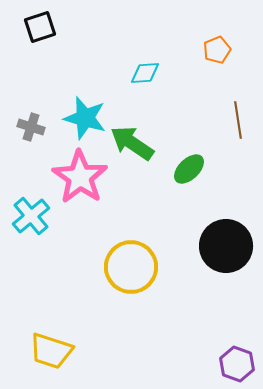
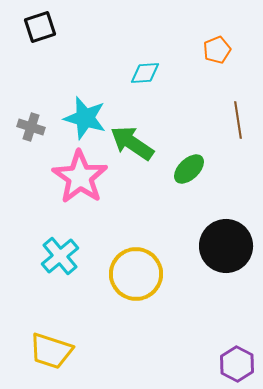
cyan cross: moved 29 px right, 40 px down
yellow circle: moved 5 px right, 7 px down
purple hexagon: rotated 8 degrees clockwise
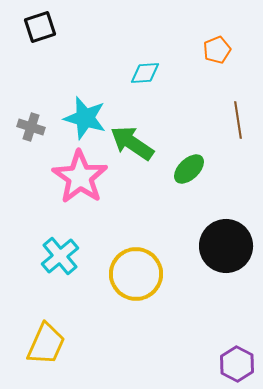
yellow trapezoid: moved 5 px left, 7 px up; rotated 84 degrees counterclockwise
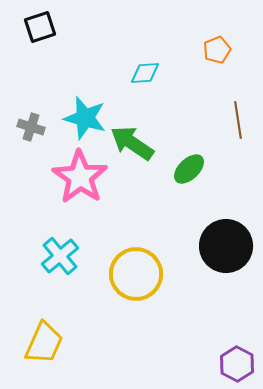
yellow trapezoid: moved 2 px left, 1 px up
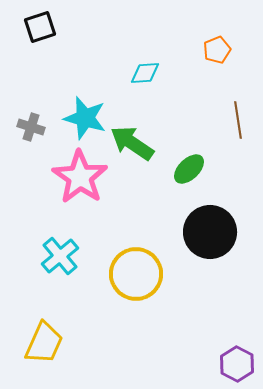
black circle: moved 16 px left, 14 px up
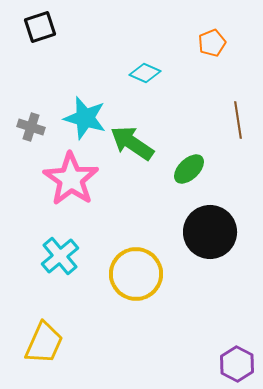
orange pentagon: moved 5 px left, 7 px up
cyan diamond: rotated 28 degrees clockwise
pink star: moved 9 px left, 2 px down
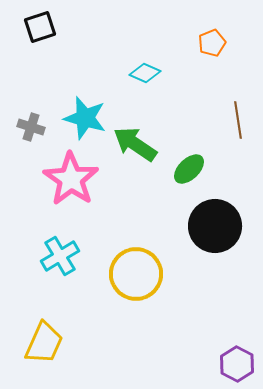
green arrow: moved 3 px right, 1 px down
black circle: moved 5 px right, 6 px up
cyan cross: rotated 9 degrees clockwise
